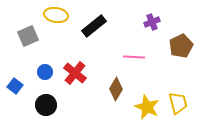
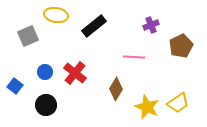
purple cross: moved 1 px left, 3 px down
yellow trapezoid: rotated 70 degrees clockwise
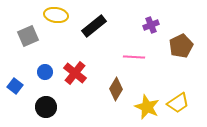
black circle: moved 2 px down
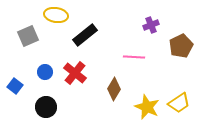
black rectangle: moved 9 px left, 9 px down
brown diamond: moved 2 px left
yellow trapezoid: moved 1 px right
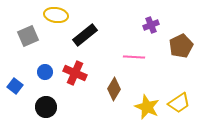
red cross: rotated 15 degrees counterclockwise
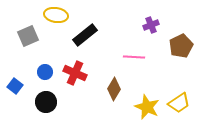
black circle: moved 5 px up
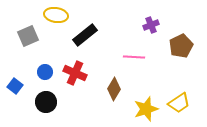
yellow star: moved 1 px left, 2 px down; rotated 30 degrees clockwise
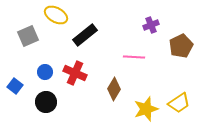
yellow ellipse: rotated 20 degrees clockwise
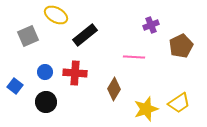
red cross: rotated 20 degrees counterclockwise
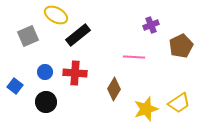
black rectangle: moved 7 px left
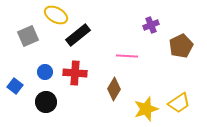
pink line: moved 7 px left, 1 px up
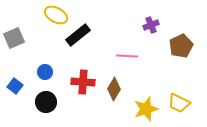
gray square: moved 14 px left, 2 px down
red cross: moved 8 px right, 9 px down
yellow trapezoid: rotated 60 degrees clockwise
